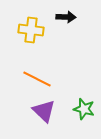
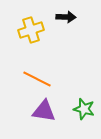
yellow cross: rotated 25 degrees counterclockwise
purple triangle: rotated 35 degrees counterclockwise
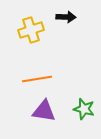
orange line: rotated 36 degrees counterclockwise
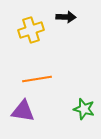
purple triangle: moved 21 px left
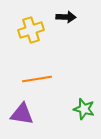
purple triangle: moved 1 px left, 3 px down
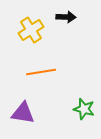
yellow cross: rotated 15 degrees counterclockwise
orange line: moved 4 px right, 7 px up
purple triangle: moved 1 px right, 1 px up
